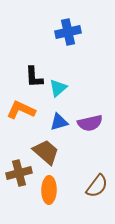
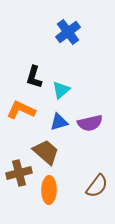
blue cross: rotated 25 degrees counterclockwise
black L-shape: rotated 20 degrees clockwise
cyan triangle: moved 3 px right, 2 px down
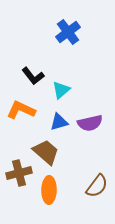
black L-shape: moved 1 px left, 1 px up; rotated 55 degrees counterclockwise
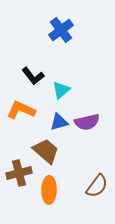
blue cross: moved 7 px left, 2 px up
purple semicircle: moved 3 px left, 1 px up
brown trapezoid: moved 1 px up
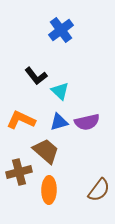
black L-shape: moved 3 px right
cyan triangle: moved 1 px left, 1 px down; rotated 36 degrees counterclockwise
orange L-shape: moved 10 px down
brown cross: moved 1 px up
brown semicircle: moved 2 px right, 4 px down
